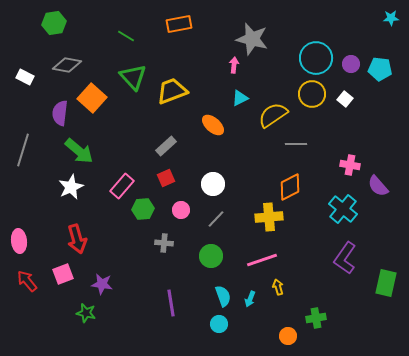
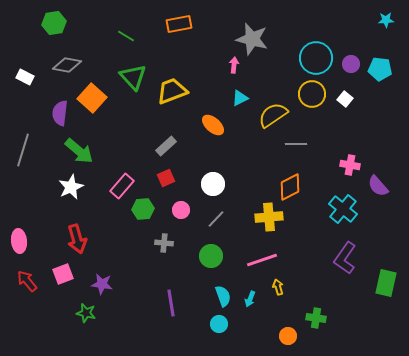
cyan star at (391, 18): moved 5 px left, 2 px down
green cross at (316, 318): rotated 18 degrees clockwise
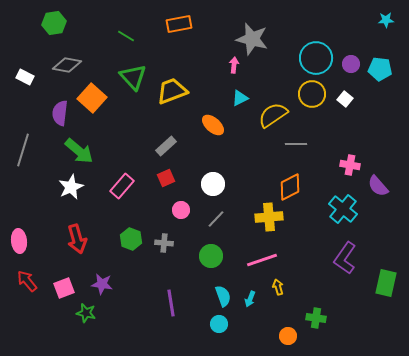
green hexagon at (143, 209): moved 12 px left, 30 px down; rotated 25 degrees clockwise
pink square at (63, 274): moved 1 px right, 14 px down
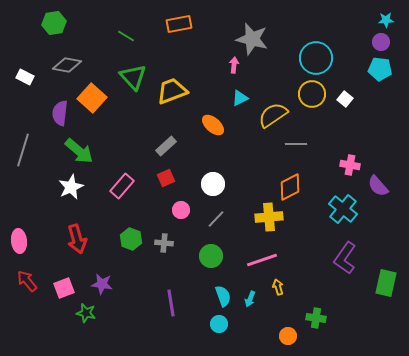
purple circle at (351, 64): moved 30 px right, 22 px up
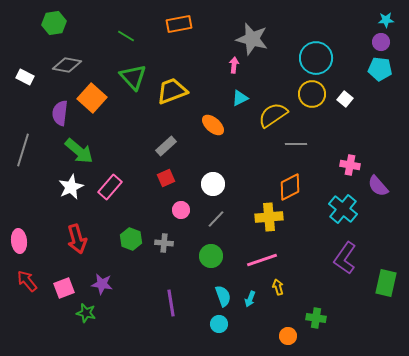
pink rectangle at (122, 186): moved 12 px left, 1 px down
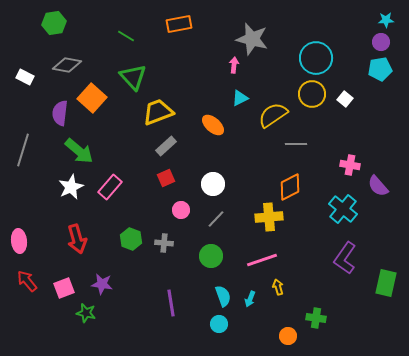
cyan pentagon at (380, 69): rotated 15 degrees counterclockwise
yellow trapezoid at (172, 91): moved 14 px left, 21 px down
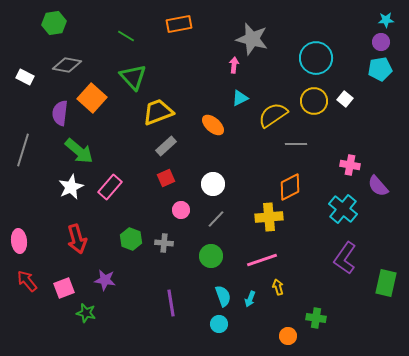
yellow circle at (312, 94): moved 2 px right, 7 px down
purple star at (102, 284): moved 3 px right, 4 px up
